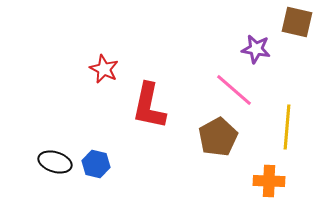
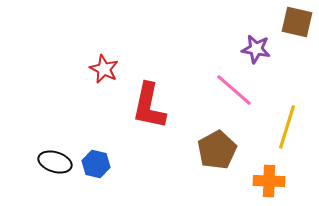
yellow line: rotated 12 degrees clockwise
brown pentagon: moved 1 px left, 13 px down
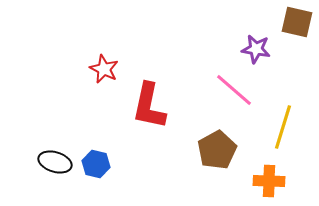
yellow line: moved 4 px left
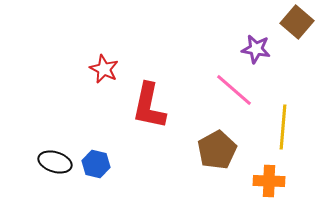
brown square: rotated 28 degrees clockwise
yellow line: rotated 12 degrees counterclockwise
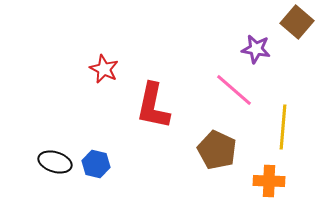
red L-shape: moved 4 px right
brown pentagon: rotated 18 degrees counterclockwise
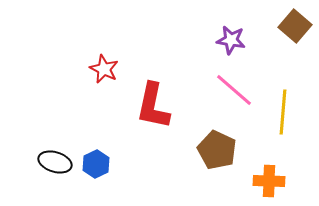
brown square: moved 2 px left, 4 px down
purple star: moved 25 px left, 9 px up
yellow line: moved 15 px up
blue hexagon: rotated 20 degrees clockwise
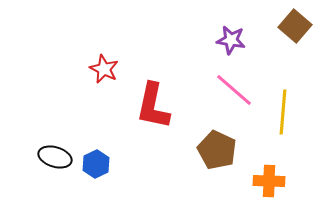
black ellipse: moved 5 px up
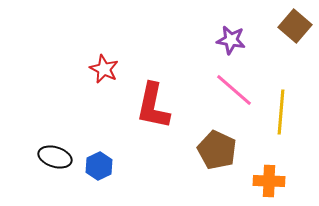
yellow line: moved 2 px left
blue hexagon: moved 3 px right, 2 px down
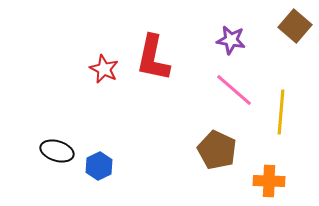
red L-shape: moved 48 px up
black ellipse: moved 2 px right, 6 px up
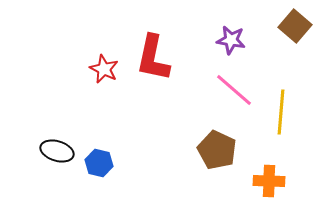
blue hexagon: moved 3 px up; rotated 20 degrees counterclockwise
